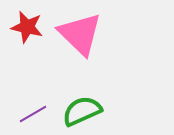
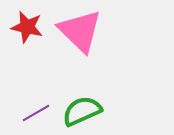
pink triangle: moved 3 px up
purple line: moved 3 px right, 1 px up
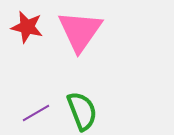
pink triangle: rotated 21 degrees clockwise
green semicircle: rotated 93 degrees clockwise
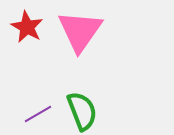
red star: rotated 16 degrees clockwise
purple line: moved 2 px right, 1 px down
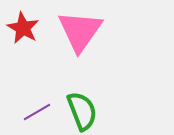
red star: moved 4 px left, 1 px down
purple line: moved 1 px left, 2 px up
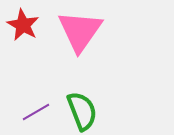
red star: moved 3 px up
purple line: moved 1 px left
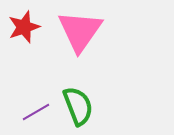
red star: moved 1 px right, 2 px down; rotated 24 degrees clockwise
green semicircle: moved 4 px left, 5 px up
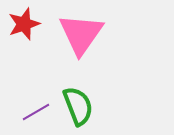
red star: moved 3 px up
pink triangle: moved 1 px right, 3 px down
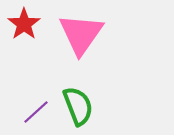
red star: rotated 16 degrees counterclockwise
purple line: rotated 12 degrees counterclockwise
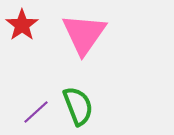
red star: moved 2 px left, 1 px down
pink triangle: moved 3 px right
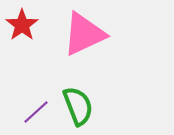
pink triangle: rotated 30 degrees clockwise
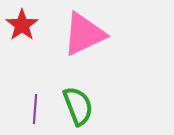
purple line: moved 1 px left, 3 px up; rotated 44 degrees counterclockwise
